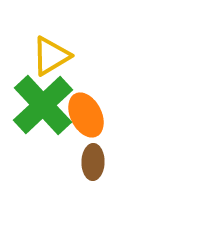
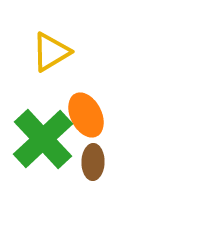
yellow triangle: moved 4 px up
green cross: moved 34 px down
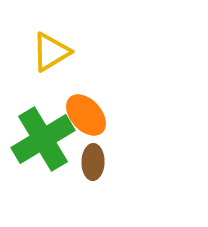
orange ellipse: rotated 15 degrees counterclockwise
green cross: rotated 12 degrees clockwise
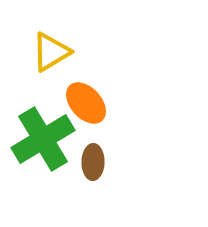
orange ellipse: moved 12 px up
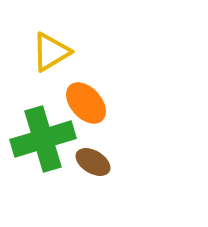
green cross: rotated 14 degrees clockwise
brown ellipse: rotated 60 degrees counterclockwise
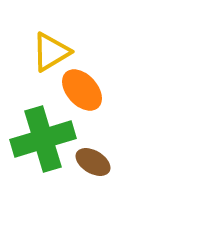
orange ellipse: moved 4 px left, 13 px up
